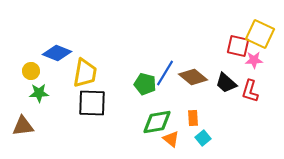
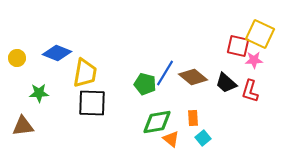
yellow circle: moved 14 px left, 13 px up
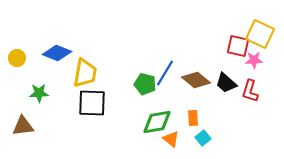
brown diamond: moved 3 px right, 3 px down
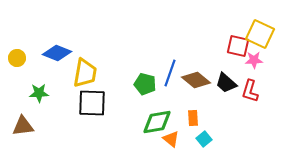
blue line: moved 5 px right; rotated 12 degrees counterclockwise
cyan square: moved 1 px right, 1 px down
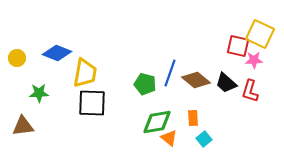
orange triangle: moved 2 px left, 1 px up
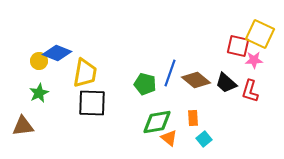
yellow circle: moved 22 px right, 3 px down
green star: rotated 24 degrees counterclockwise
